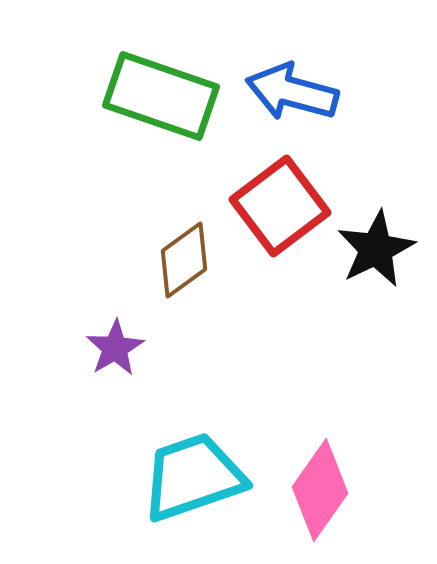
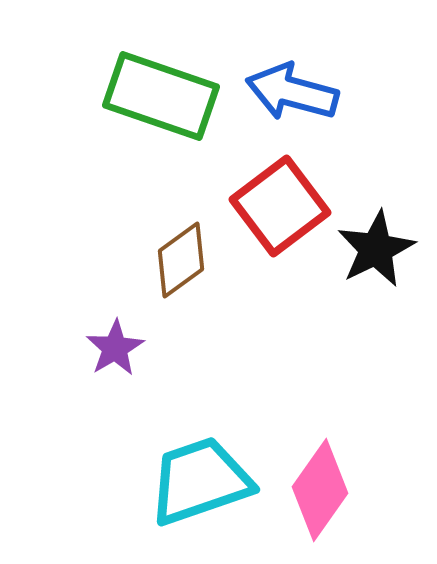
brown diamond: moved 3 px left
cyan trapezoid: moved 7 px right, 4 px down
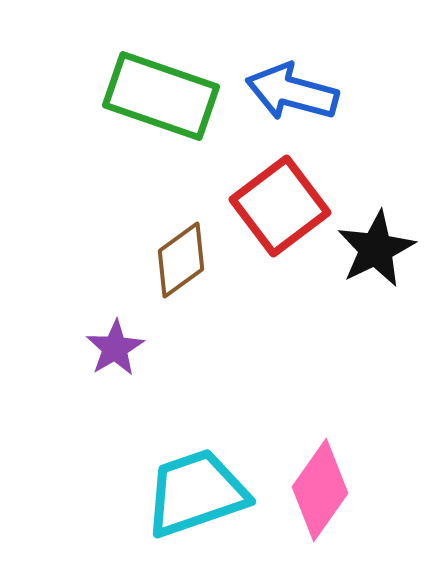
cyan trapezoid: moved 4 px left, 12 px down
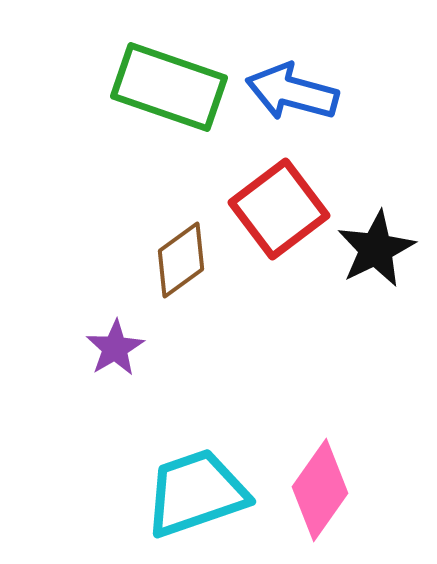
green rectangle: moved 8 px right, 9 px up
red square: moved 1 px left, 3 px down
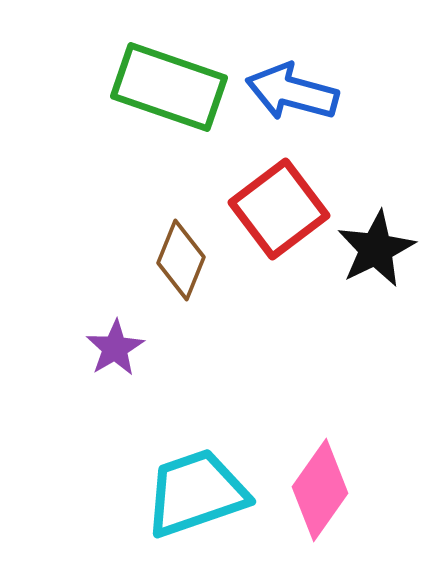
brown diamond: rotated 32 degrees counterclockwise
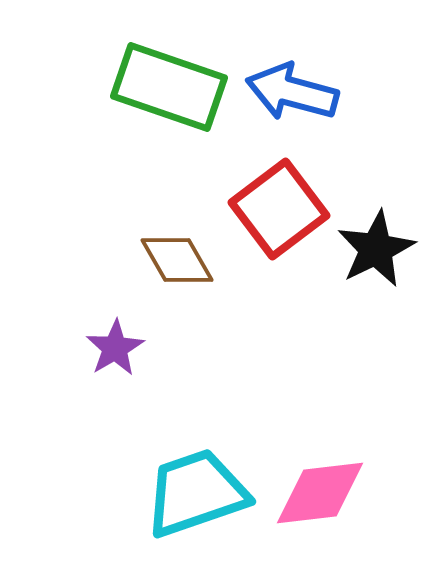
brown diamond: moved 4 px left; rotated 52 degrees counterclockwise
pink diamond: moved 3 px down; rotated 48 degrees clockwise
